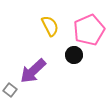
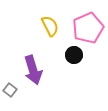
pink pentagon: moved 1 px left, 2 px up
purple arrow: moved 1 px up; rotated 64 degrees counterclockwise
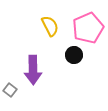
purple arrow: rotated 16 degrees clockwise
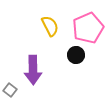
black circle: moved 2 px right
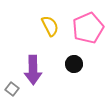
black circle: moved 2 px left, 9 px down
gray square: moved 2 px right, 1 px up
